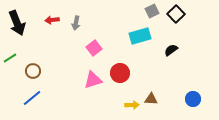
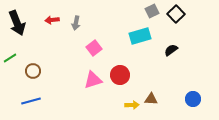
red circle: moved 2 px down
blue line: moved 1 px left, 3 px down; rotated 24 degrees clockwise
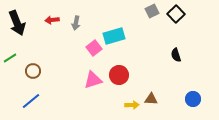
cyan rectangle: moved 26 px left
black semicircle: moved 5 px right, 5 px down; rotated 72 degrees counterclockwise
red circle: moved 1 px left
blue line: rotated 24 degrees counterclockwise
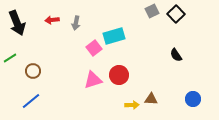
black semicircle: rotated 16 degrees counterclockwise
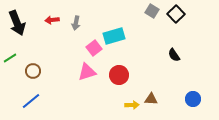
gray square: rotated 32 degrees counterclockwise
black semicircle: moved 2 px left
pink triangle: moved 6 px left, 8 px up
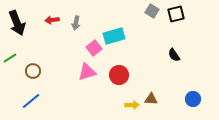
black square: rotated 30 degrees clockwise
